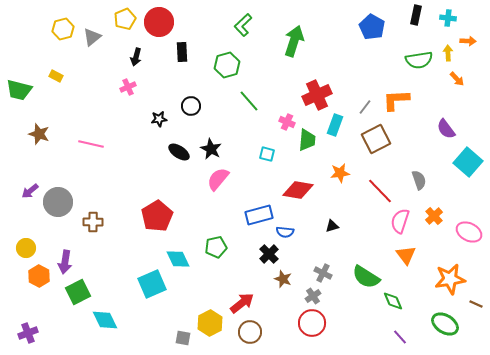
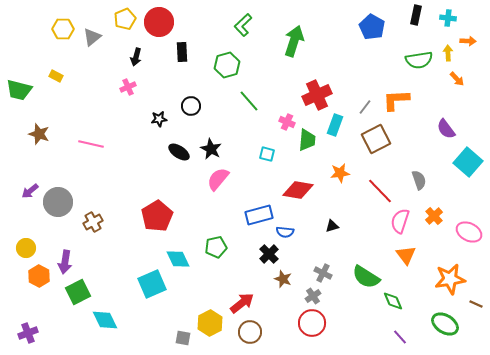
yellow hexagon at (63, 29): rotated 15 degrees clockwise
brown cross at (93, 222): rotated 30 degrees counterclockwise
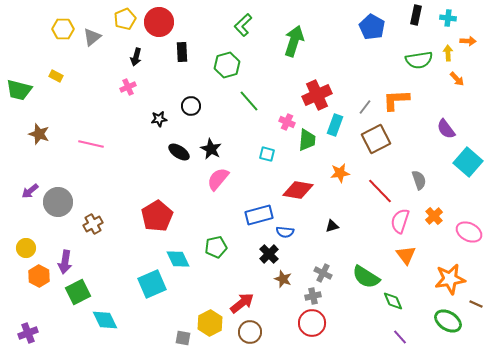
brown cross at (93, 222): moved 2 px down
gray cross at (313, 296): rotated 21 degrees clockwise
green ellipse at (445, 324): moved 3 px right, 3 px up
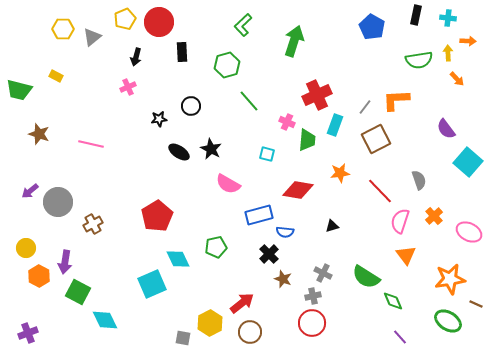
pink semicircle at (218, 179): moved 10 px right, 5 px down; rotated 100 degrees counterclockwise
green square at (78, 292): rotated 35 degrees counterclockwise
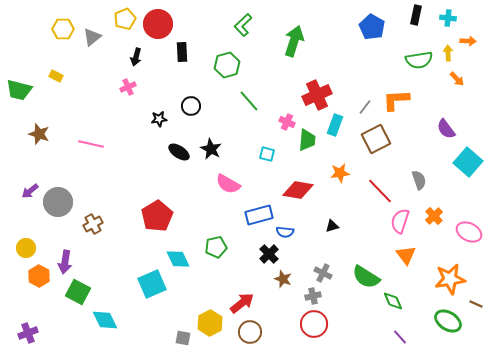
red circle at (159, 22): moved 1 px left, 2 px down
red circle at (312, 323): moved 2 px right, 1 px down
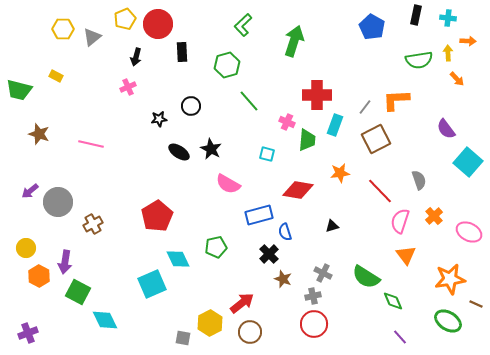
red cross at (317, 95): rotated 24 degrees clockwise
blue semicircle at (285, 232): rotated 66 degrees clockwise
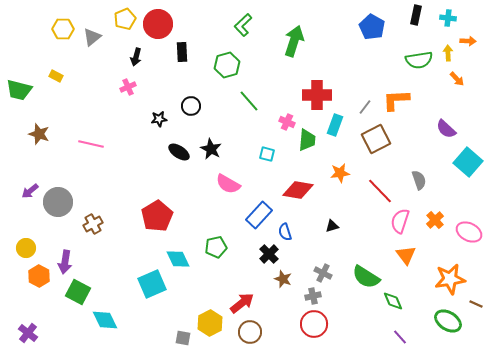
purple semicircle at (446, 129): rotated 10 degrees counterclockwise
blue rectangle at (259, 215): rotated 32 degrees counterclockwise
orange cross at (434, 216): moved 1 px right, 4 px down
purple cross at (28, 333): rotated 30 degrees counterclockwise
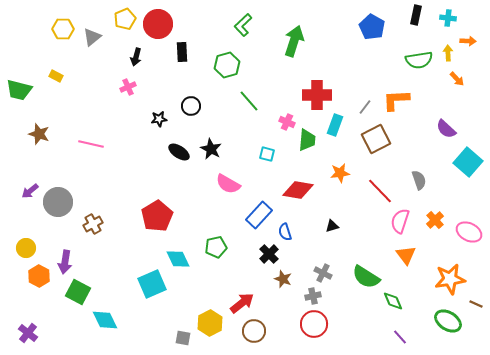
brown circle at (250, 332): moved 4 px right, 1 px up
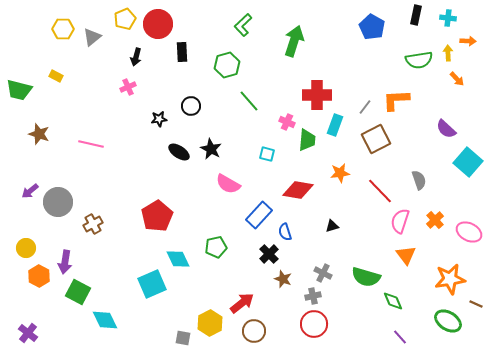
green semicircle at (366, 277): rotated 16 degrees counterclockwise
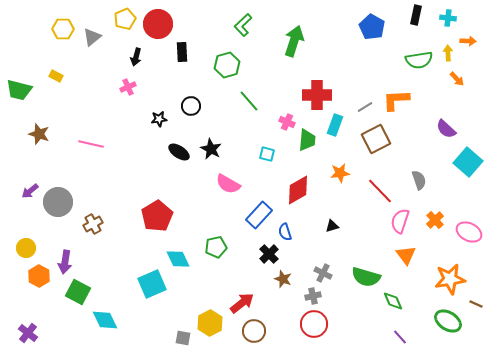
gray line at (365, 107): rotated 21 degrees clockwise
red diamond at (298, 190): rotated 40 degrees counterclockwise
